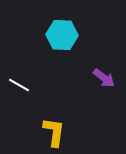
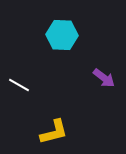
yellow L-shape: rotated 68 degrees clockwise
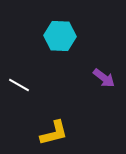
cyan hexagon: moved 2 px left, 1 px down
yellow L-shape: moved 1 px down
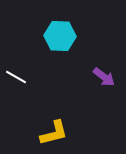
purple arrow: moved 1 px up
white line: moved 3 px left, 8 px up
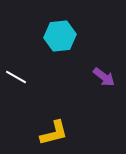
cyan hexagon: rotated 8 degrees counterclockwise
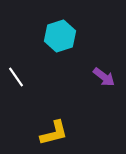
cyan hexagon: rotated 12 degrees counterclockwise
white line: rotated 25 degrees clockwise
